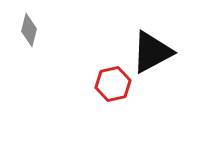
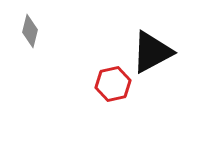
gray diamond: moved 1 px right, 1 px down
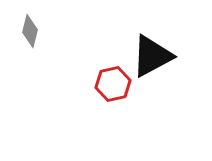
black triangle: moved 4 px down
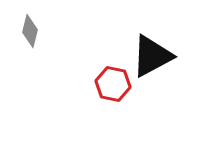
red hexagon: rotated 24 degrees clockwise
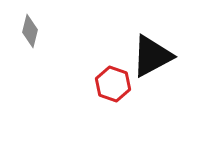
red hexagon: rotated 8 degrees clockwise
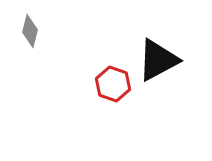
black triangle: moved 6 px right, 4 px down
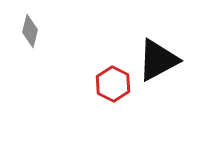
red hexagon: rotated 8 degrees clockwise
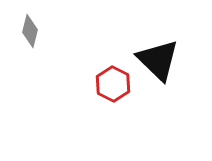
black triangle: rotated 48 degrees counterclockwise
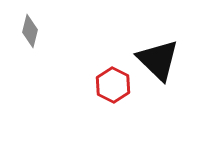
red hexagon: moved 1 px down
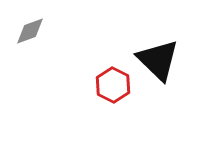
gray diamond: rotated 56 degrees clockwise
